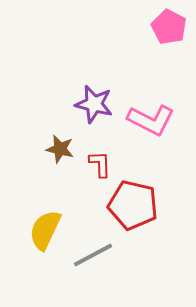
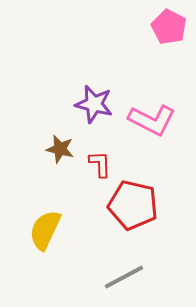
pink L-shape: moved 1 px right
gray line: moved 31 px right, 22 px down
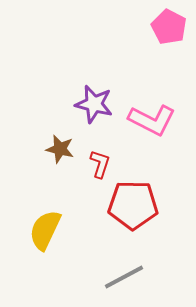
red L-shape: rotated 20 degrees clockwise
red pentagon: rotated 12 degrees counterclockwise
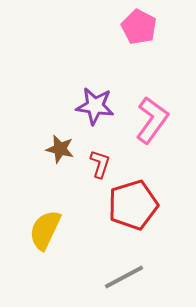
pink pentagon: moved 30 px left
purple star: moved 1 px right, 2 px down; rotated 6 degrees counterclockwise
pink L-shape: rotated 81 degrees counterclockwise
red pentagon: rotated 18 degrees counterclockwise
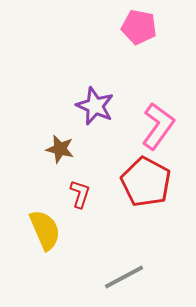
pink pentagon: rotated 16 degrees counterclockwise
purple star: rotated 15 degrees clockwise
pink L-shape: moved 6 px right, 6 px down
red L-shape: moved 20 px left, 30 px down
red pentagon: moved 13 px right, 23 px up; rotated 27 degrees counterclockwise
yellow semicircle: rotated 132 degrees clockwise
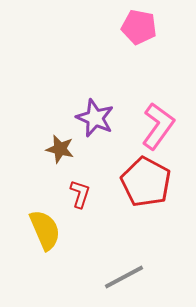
purple star: moved 12 px down
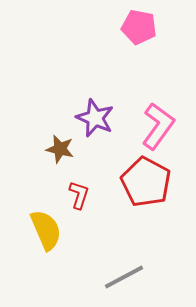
red L-shape: moved 1 px left, 1 px down
yellow semicircle: moved 1 px right
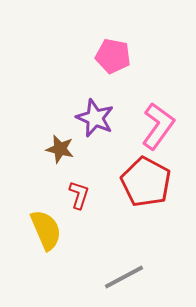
pink pentagon: moved 26 px left, 29 px down
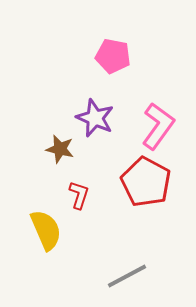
gray line: moved 3 px right, 1 px up
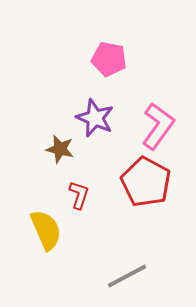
pink pentagon: moved 4 px left, 3 px down
